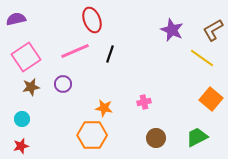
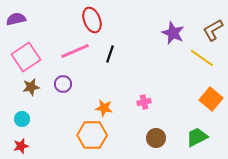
purple star: moved 1 px right, 3 px down
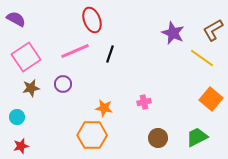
purple semicircle: rotated 42 degrees clockwise
brown star: moved 1 px down
cyan circle: moved 5 px left, 2 px up
brown circle: moved 2 px right
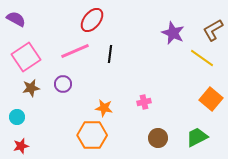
red ellipse: rotated 60 degrees clockwise
black line: rotated 12 degrees counterclockwise
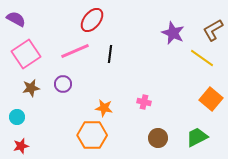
pink square: moved 3 px up
pink cross: rotated 24 degrees clockwise
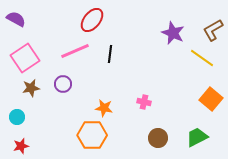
pink square: moved 1 px left, 4 px down
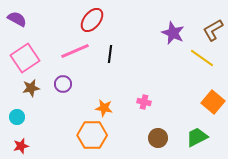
purple semicircle: moved 1 px right
orange square: moved 2 px right, 3 px down
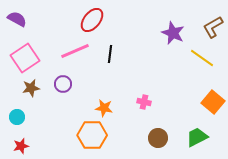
brown L-shape: moved 3 px up
